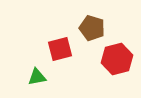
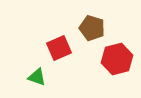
red square: moved 1 px left, 1 px up; rotated 10 degrees counterclockwise
green triangle: rotated 30 degrees clockwise
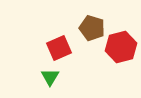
red hexagon: moved 4 px right, 12 px up
green triangle: moved 13 px right; rotated 42 degrees clockwise
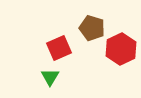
red hexagon: moved 2 px down; rotated 12 degrees counterclockwise
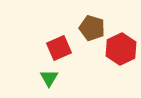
green triangle: moved 1 px left, 1 px down
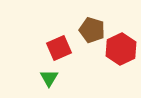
brown pentagon: moved 2 px down
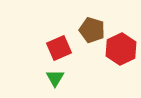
green triangle: moved 6 px right
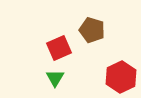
red hexagon: moved 28 px down
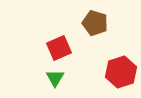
brown pentagon: moved 3 px right, 7 px up
red hexagon: moved 5 px up; rotated 8 degrees clockwise
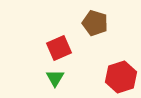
red hexagon: moved 5 px down
